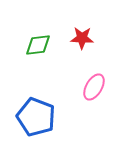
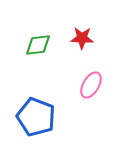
pink ellipse: moved 3 px left, 2 px up
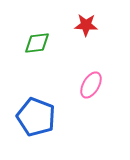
red star: moved 4 px right, 13 px up
green diamond: moved 1 px left, 2 px up
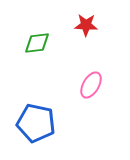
blue pentagon: moved 6 px down; rotated 9 degrees counterclockwise
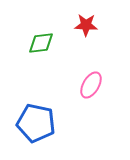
green diamond: moved 4 px right
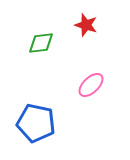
red star: rotated 15 degrees clockwise
pink ellipse: rotated 16 degrees clockwise
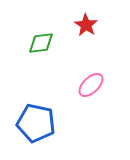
red star: rotated 15 degrees clockwise
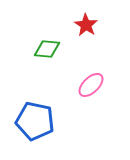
green diamond: moved 6 px right, 6 px down; rotated 12 degrees clockwise
blue pentagon: moved 1 px left, 2 px up
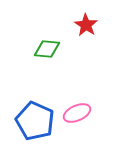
pink ellipse: moved 14 px left, 28 px down; rotated 20 degrees clockwise
blue pentagon: rotated 12 degrees clockwise
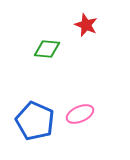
red star: rotated 10 degrees counterclockwise
pink ellipse: moved 3 px right, 1 px down
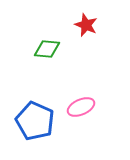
pink ellipse: moved 1 px right, 7 px up
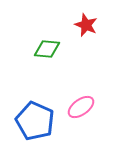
pink ellipse: rotated 12 degrees counterclockwise
